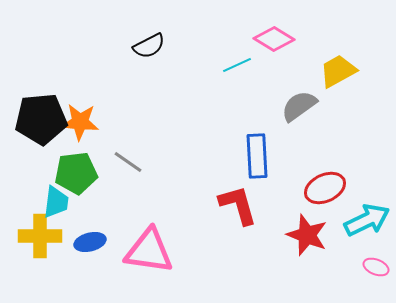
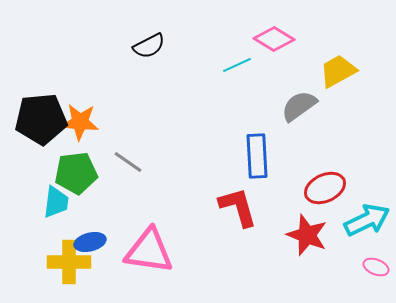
red L-shape: moved 2 px down
yellow cross: moved 29 px right, 26 px down
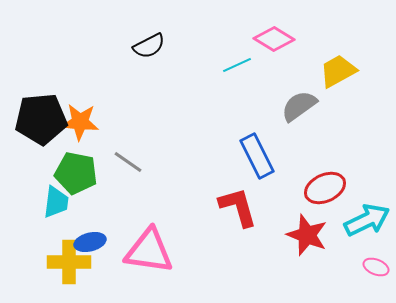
blue rectangle: rotated 24 degrees counterclockwise
green pentagon: rotated 18 degrees clockwise
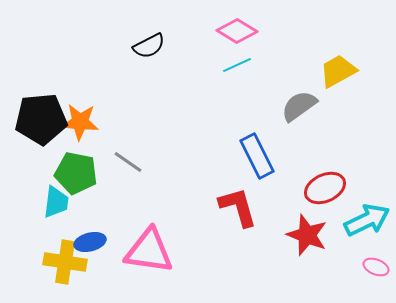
pink diamond: moved 37 px left, 8 px up
yellow cross: moved 4 px left; rotated 9 degrees clockwise
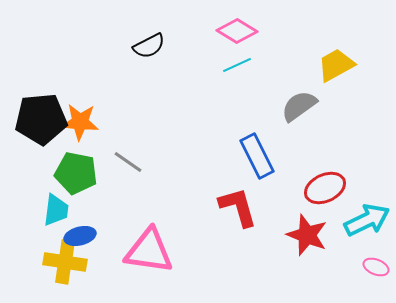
yellow trapezoid: moved 2 px left, 6 px up
cyan trapezoid: moved 8 px down
blue ellipse: moved 10 px left, 6 px up
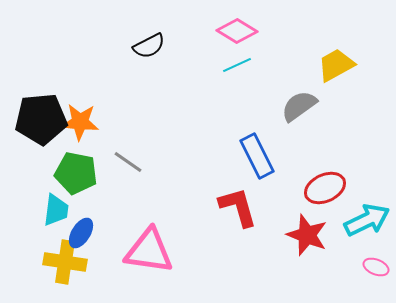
blue ellipse: moved 1 px right, 3 px up; rotated 44 degrees counterclockwise
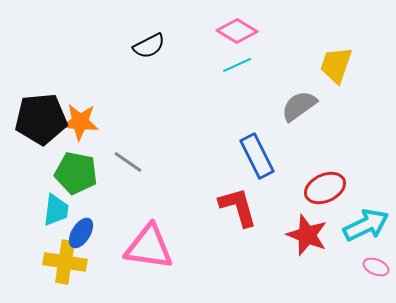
yellow trapezoid: rotated 42 degrees counterclockwise
cyan arrow: moved 1 px left, 5 px down
pink triangle: moved 4 px up
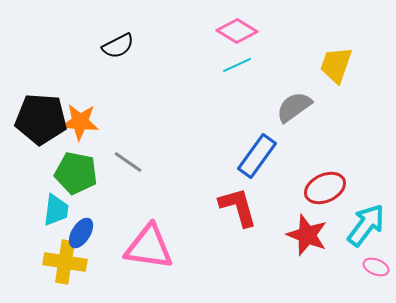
black semicircle: moved 31 px left
gray semicircle: moved 5 px left, 1 px down
black pentagon: rotated 9 degrees clockwise
blue rectangle: rotated 63 degrees clockwise
cyan arrow: rotated 27 degrees counterclockwise
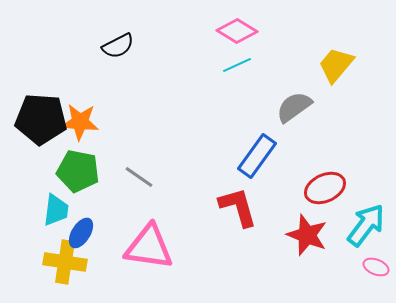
yellow trapezoid: rotated 21 degrees clockwise
gray line: moved 11 px right, 15 px down
green pentagon: moved 2 px right, 2 px up
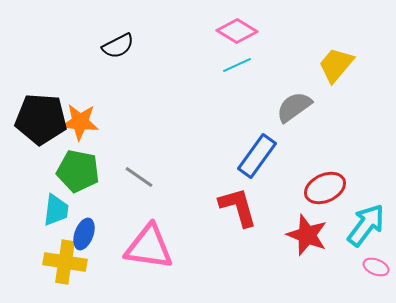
blue ellipse: moved 3 px right, 1 px down; rotated 12 degrees counterclockwise
